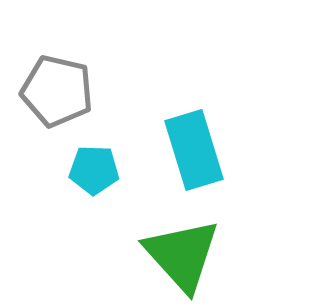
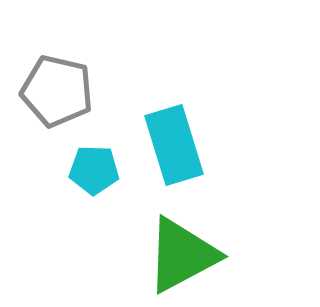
cyan rectangle: moved 20 px left, 5 px up
green triangle: rotated 44 degrees clockwise
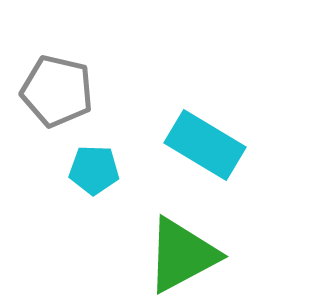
cyan rectangle: moved 31 px right; rotated 42 degrees counterclockwise
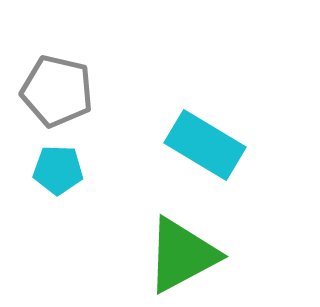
cyan pentagon: moved 36 px left
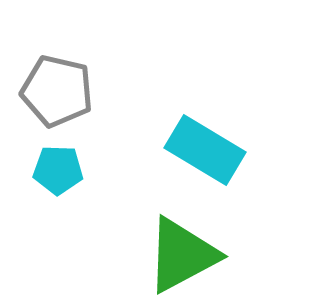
cyan rectangle: moved 5 px down
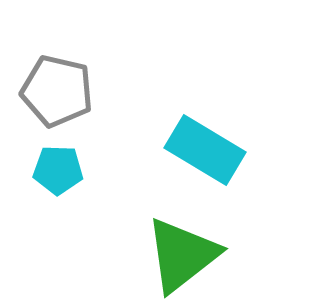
green triangle: rotated 10 degrees counterclockwise
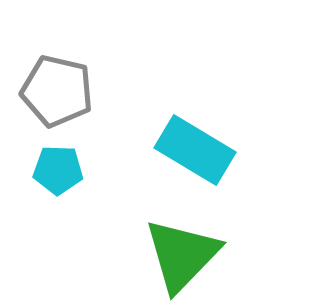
cyan rectangle: moved 10 px left
green triangle: rotated 8 degrees counterclockwise
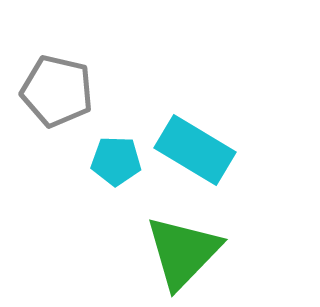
cyan pentagon: moved 58 px right, 9 px up
green triangle: moved 1 px right, 3 px up
